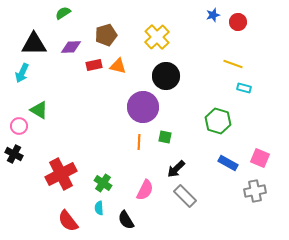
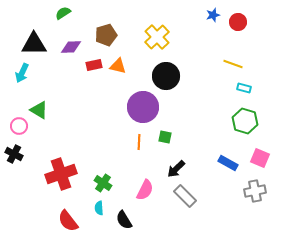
green hexagon: moved 27 px right
red cross: rotated 8 degrees clockwise
black semicircle: moved 2 px left
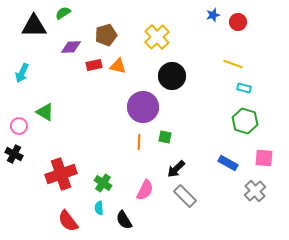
black triangle: moved 18 px up
black circle: moved 6 px right
green triangle: moved 6 px right, 2 px down
pink square: moved 4 px right; rotated 18 degrees counterclockwise
gray cross: rotated 30 degrees counterclockwise
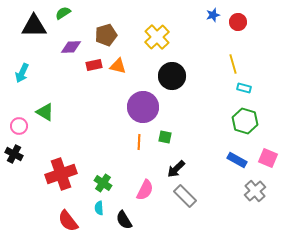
yellow line: rotated 54 degrees clockwise
pink square: moved 4 px right; rotated 18 degrees clockwise
blue rectangle: moved 9 px right, 3 px up
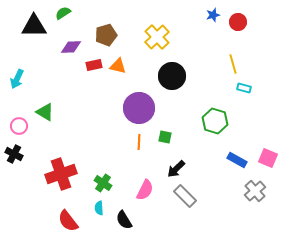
cyan arrow: moved 5 px left, 6 px down
purple circle: moved 4 px left, 1 px down
green hexagon: moved 30 px left
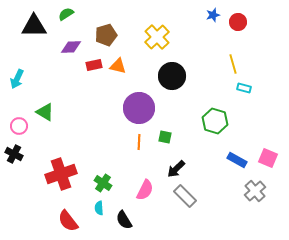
green semicircle: moved 3 px right, 1 px down
